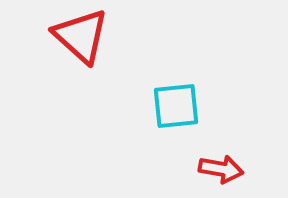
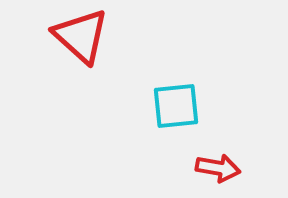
red arrow: moved 3 px left, 1 px up
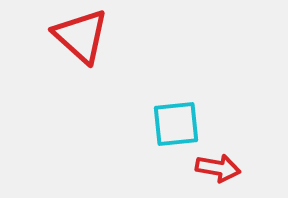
cyan square: moved 18 px down
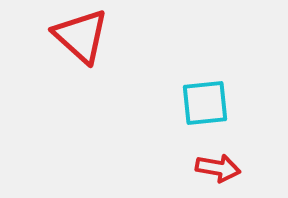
cyan square: moved 29 px right, 21 px up
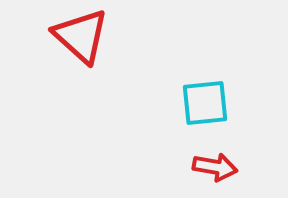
red arrow: moved 3 px left, 1 px up
